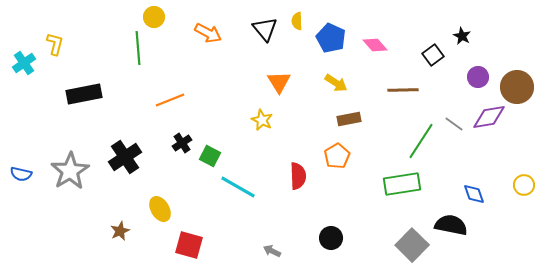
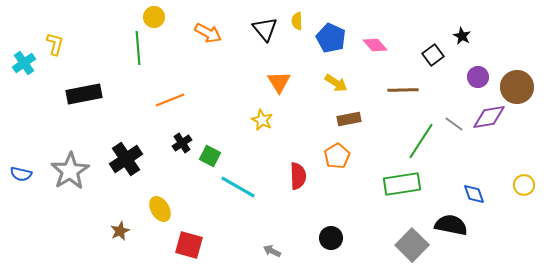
black cross at (125, 157): moved 1 px right, 2 px down
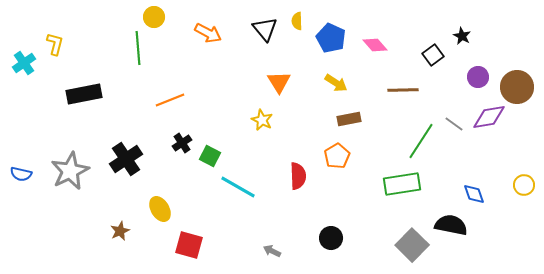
gray star at (70, 171): rotated 6 degrees clockwise
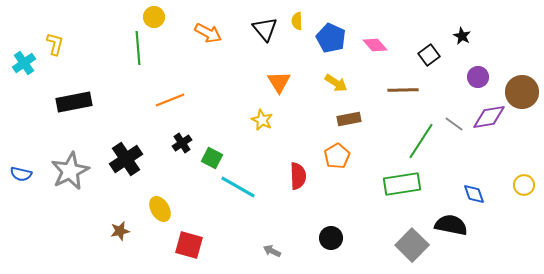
black square at (433, 55): moved 4 px left
brown circle at (517, 87): moved 5 px right, 5 px down
black rectangle at (84, 94): moved 10 px left, 8 px down
green square at (210, 156): moved 2 px right, 2 px down
brown star at (120, 231): rotated 12 degrees clockwise
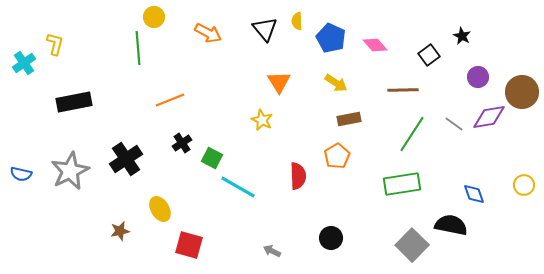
green line at (421, 141): moved 9 px left, 7 px up
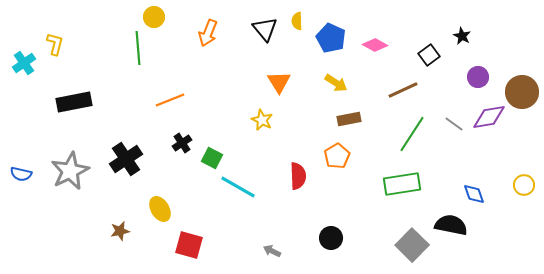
orange arrow at (208, 33): rotated 84 degrees clockwise
pink diamond at (375, 45): rotated 20 degrees counterclockwise
brown line at (403, 90): rotated 24 degrees counterclockwise
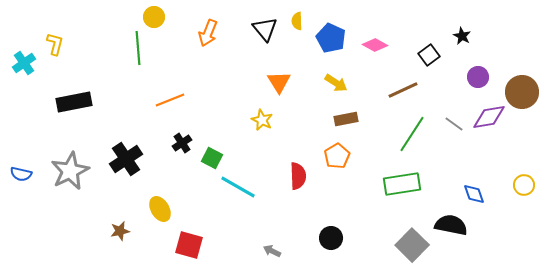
brown rectangle at (349, 119): moved 3 px left
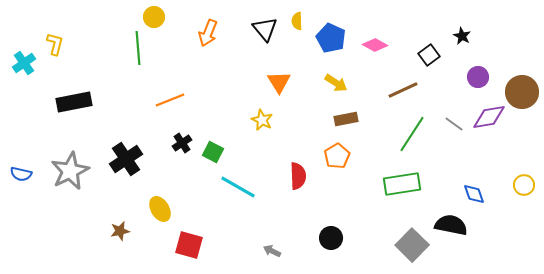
green square at (212, 158): moved 1 px right, 6 px up
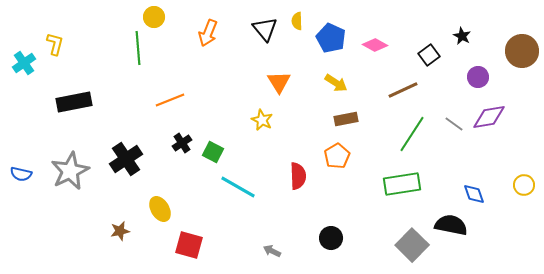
brown circle at (522, 92): moved 41 px up
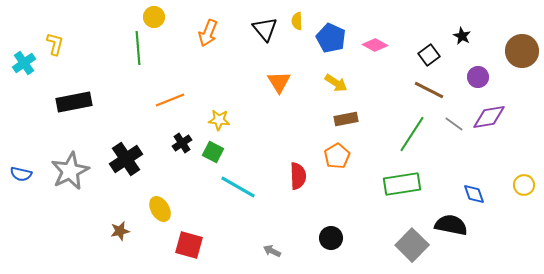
brown line at (403, 90): moved 26 px right; rotated 52 degrees clockwise
yellow star at (262, 120): moved 43 px left; rotated 20 degrees counterclockwise
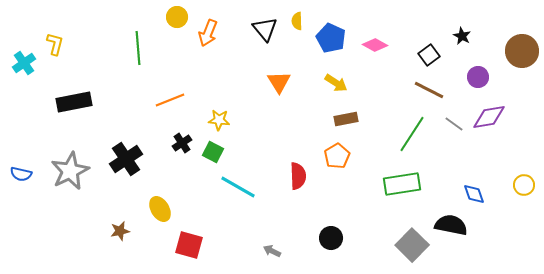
yellow circle at (154, 17): moved 23 px right
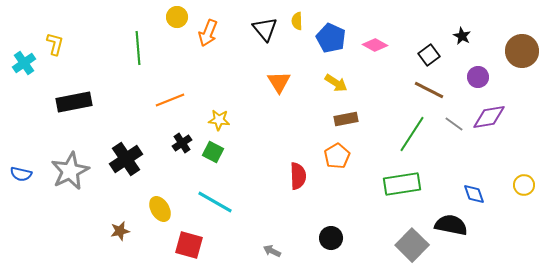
cyan line at (238, 187): moved 23 px left, 15 px down
